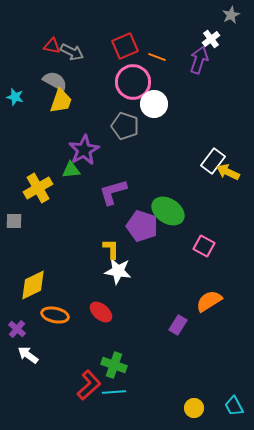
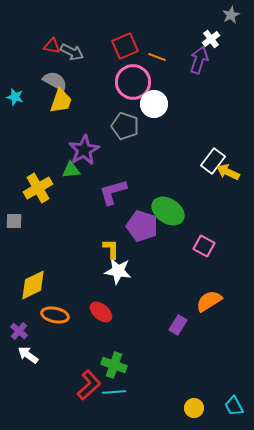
purple cross: moved 2 px right, 2 px down
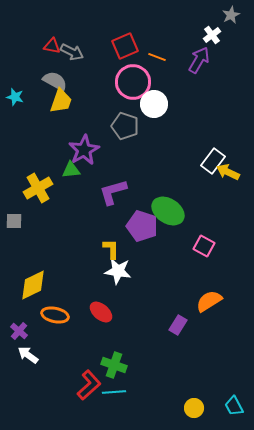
white cross: moved 1 px right, 4 px up
purple arrow: rotated 12 degrees clockwise
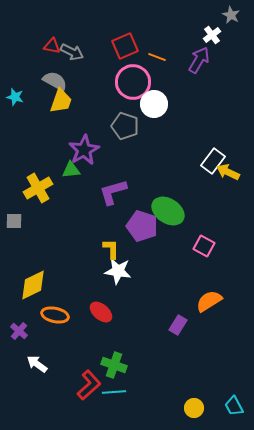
gray star: rotated 18 degrees counterclockwise
white arrow: moved 9 px right, 9 px down
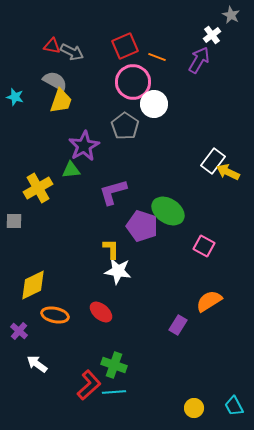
gray pentagon: rotated 16 degrees clockwise
purple star: moved 4 px up
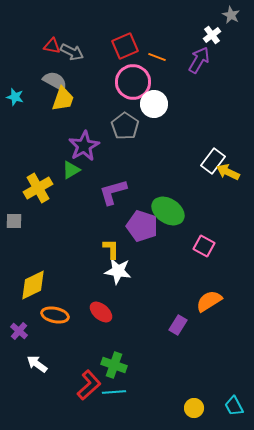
yellow trapezoid: moved 2 px right, 2 px up
green triangle: rotated 24 degrees counterclockwise
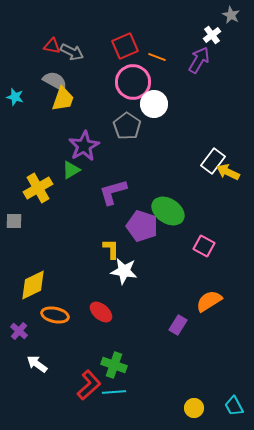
gray pentagon: moved 2 px right
white star: moved 6 px right
